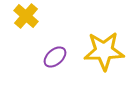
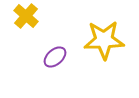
yellow star: moved 11 px up
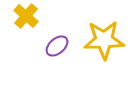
purple ellipse: moved 2 px right, 11 px up
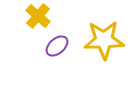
yellow cross: moved 12 px right
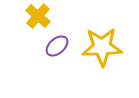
yellow star: moved 2 px left, 7 px down
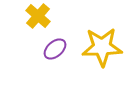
purple ellipse: moved 2 px left, 3 px down
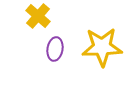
purple ellipse: rotated 40 degrees counterclockwise
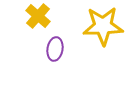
yellow star: moved 1 px right, 21 px up
